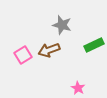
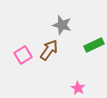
brown arrow: rotated 145 degrees clockwise
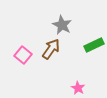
gray star: rotated 12 degrees clockwise
brown arrow: moved 2 px right, 1 px up
pink square: rotated 18 degrees counterclockwise
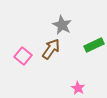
pink square: moved 1 px down
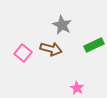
brown arrow: rotated 70 degrees clockwise
pink square: moved 3 px up
pink star: moved 1 px left
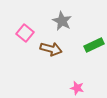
gray star: moved 4 px up
pink square: moved 2 px right, 20 px up
pink star: rotated 16 degrees counterclockwise
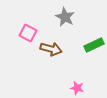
gray star: moved 3 px right, 4 px up
pink square: moved 3 px right; rotated 12 degrees counterclockwise
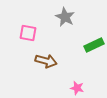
pink square: rotated 18 degrees counterclockwise
brown arrow: moved 5 px left, 12 px down
